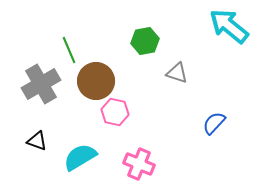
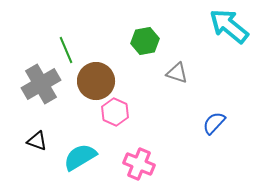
green line: moved 3 px left
pink hexagon: rotated 12 degrees clockwise
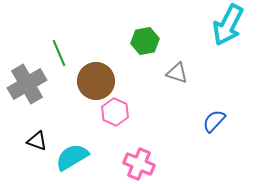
cyan arrow: moved 1 px left, 1 px up; rotated 102 degrees counterclockwise
green line: moved 7 px left, 3 px down
gray cross: moved 14 px left
blue semicircle: moved 2 px up
cyan semicircle: moved 8 px left
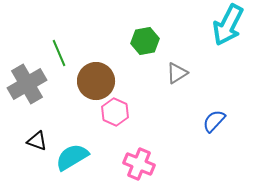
gray triangle: rotated 50 degrees counterclockwise
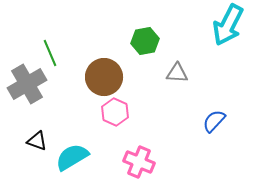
green line: moved 9 px left
gray triangle: rotated 35 degrees clockwise
brown circle: moved 8 px right, 4 px up
pink cross: moved 2 px up
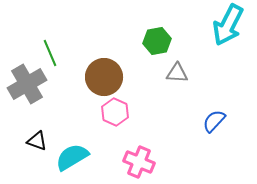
green hexagon: moved 12 px right
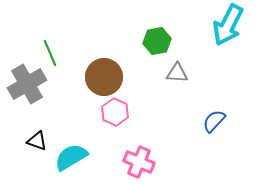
cyan semicircle: moved 1 px left
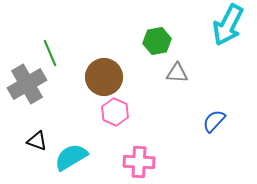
pink cross: rotated 20 degrees counterclockwise
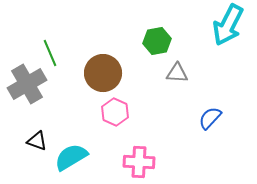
brown circle: moved 1 px left, 4 px up
blue semicircle: moved 4 px left, 3 px up
